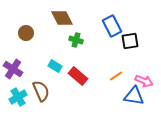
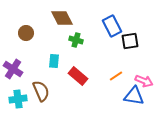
cyan rectangle: moved 1 px left, 5 px up; rotated 64 degrees clockwise
cyan cross: moved 2 px down; rotated 24 degrees clockwise
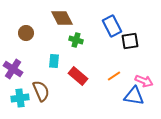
orange line: moved 2 px left
cyan cross: moved 2 px right, 1 px up
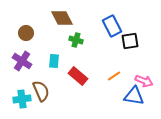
purple cross: moved 9 px right, 8 px up
cyan cross: moved 2 px right, 1 px down
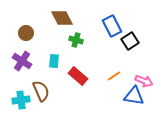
black square: rotated 24 degrees counterclockwise
cyan cross: moved 1 px left, 1 px down
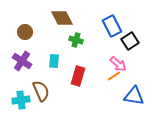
brown circle: moved 1 px left, 1 px up
red rectangle: rotated 66 degrees clockwise
pink arrow: moved 26 px left, 17 px up; rotated 18 degrees clockwise
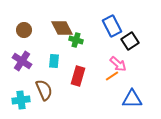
brown diamond: moved 10 px down
brown circle: moved 1 px left, 2 px up
orange line: moved 2 px left
brown semicircle: moved 3 px right, 1 px up
blue triangle: moved 2 px left, 3 px down; rotated 10 degrees counterclockwise
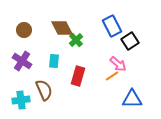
green cross: rotated 32 degrees clockwise
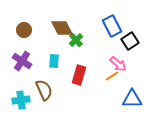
red rectangle: moved 1 px right, 1 px up
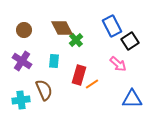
orange line: moved 20 px left, 8 px down
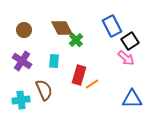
pink arrow: moved 8 px right, 6 px up
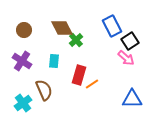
cyan cross: moved 2 px right, 3 px down; rotated 30 degrees counterclockwise
